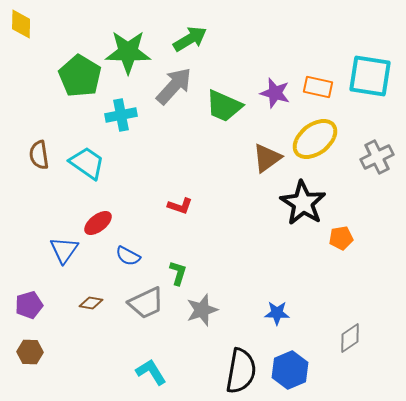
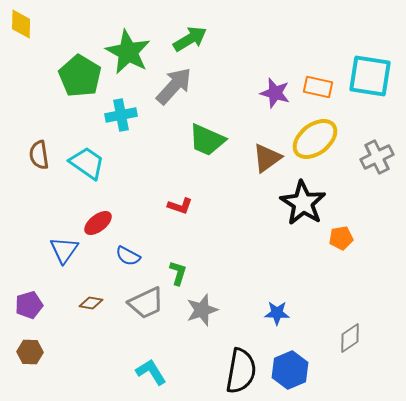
green star: rotated 27 degrees clockwise
green trapezoid: moved 17 px left, 34 px down
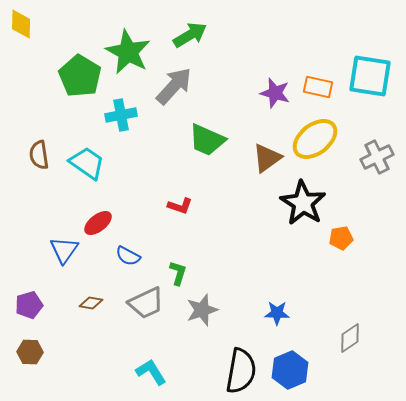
green arrow: moved 4 px up
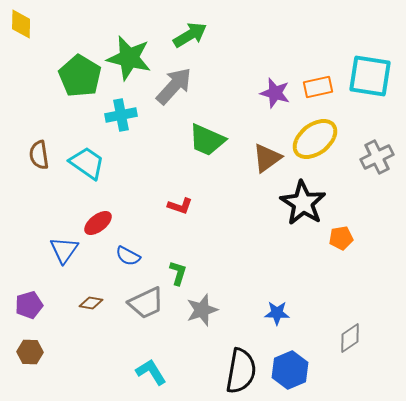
green star: moved 1 px right, 6 px down; rotated 15 degrees counterclockwise
orange rectangle: rotated 24 degrees counterclockwise
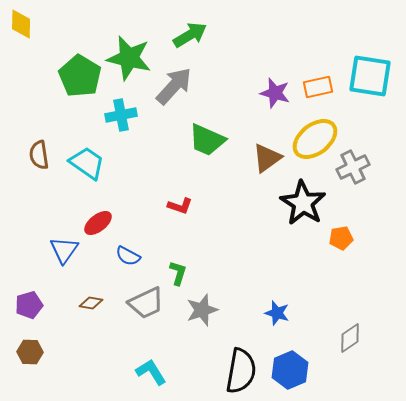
gray cross: moved 24 px left, 10 px down
blue star: rotated 15 degrees clockwise
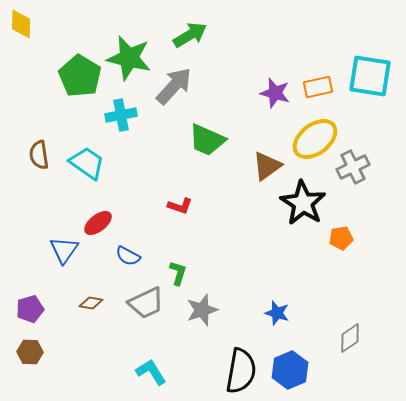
brown triangle: moved 8 px down
purple pentagon: moved 1 px right, 4 px down
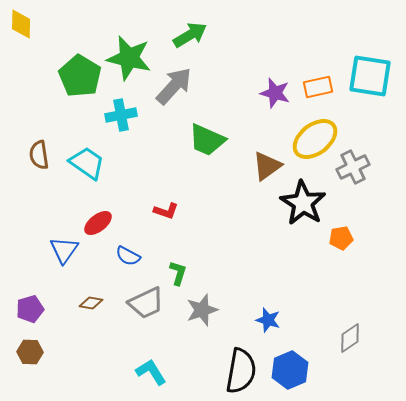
red L-shape: moved 14 px left, 5 px down
blue star: moved 9 px left, 7 px down
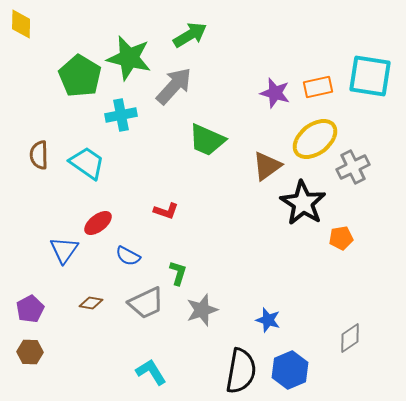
brown semicircle: rotated 8 degrees clockwise
purple pentagon: rotated 12 degrees counterclockwise
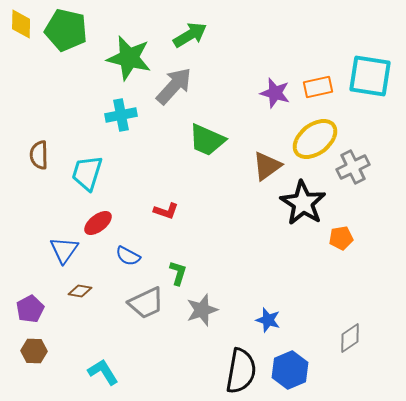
green pentagon: moved 14 px left, 46 px up; rotated 18 degrees counterclockwise
cyan trapezoid: moved 10 px down; rotated 108 degrees counterclockwise
brown diamond: moved 11 px left, 12 px up
brown hexagon: moved 4 px right, 1 px up
cyan L-shape: moved 48 px left
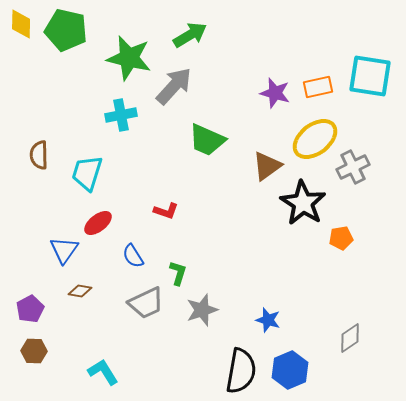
blue semicircle: moved 5 px right; rotated 30 degrees clockwise
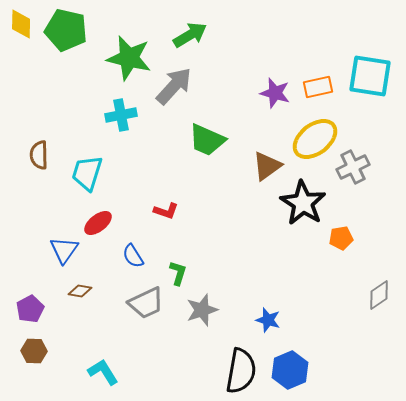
gray diamond: moved 29 px right, 43 px up
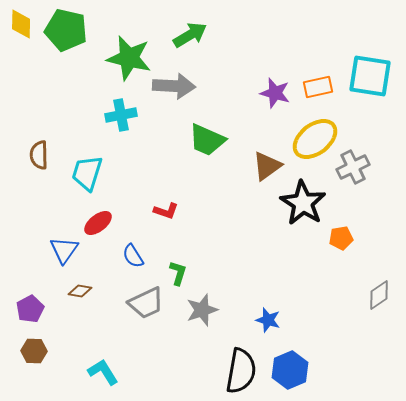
gray arrow: rotated 51 degrees clockwise
